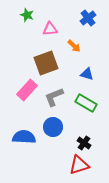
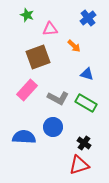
brown square: moved 8 px left, 6 px up
gray L-shape: moved 4 px right, 1 px down; rotated 130 degrees counterclockwise
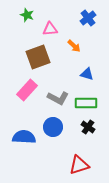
green rectangle: rotated 30 degrees counterclockwise
black cross: moved 4 px right, 16 px up
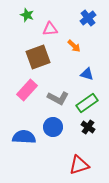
green rectangle: moved 1 px right; rotated 35 degrees counterclockwise
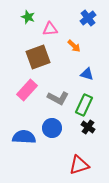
green star: moved 1 px right, 2 px down
green rectangle: moved 3 px left, 2 px down; rotated 30 degrees counterclockwise
blue circle: moved 1 px left, 1 px down
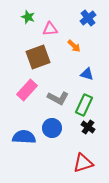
red triangle: moved 4 px right, 2 px up
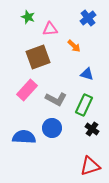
gray L-shape: moved 2 px left, 1 px down
black cross: moved 4 px right, 2 px down
red triangle: moved 7 px right, 3 px down
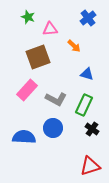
blue circle: moved 1 px right
